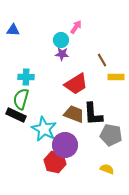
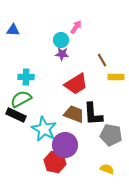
green semicircle: rotated 45 degrees clockwise
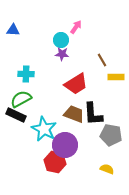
cyan cross: moved 3 px up
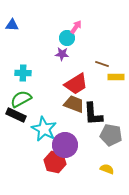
blue triangle: moved 1 px left, 5 px up
cyan circle: moved 6 px right, 2 px up
brown line: moved 4 px down; rotated 40 degrees counterclockwise
cyan cross: moved 3 px left, 1 px up
brown trapezoid: moved 10 px up
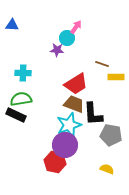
purple star: moved 5 px left, 4 px up
green semicircle: rotated 20 degrees clockwise
cyan star: moved 25 px right, 4 px up; rotated 25 degrees clockwise
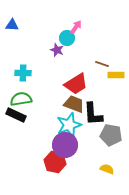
purple star: rotated 16 degrees clockwise
yellow rectangle: moved 2 px up
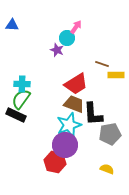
cyan cross: moved 1 px left, 11 px down
green semicircle: rotated 45 degrees counterclockwise
gray pentagon: moved 1 px left, 1 px up; rotated 20 degrees counterclockwise
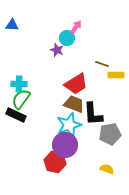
cyan cross: moved 3 px left
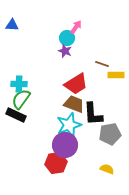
purple star: moved 8 px right, 1 px down
red hexagon: moved 1 px right, 1 px down; rotated 20 degrees counterclockwise
